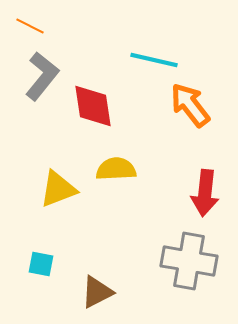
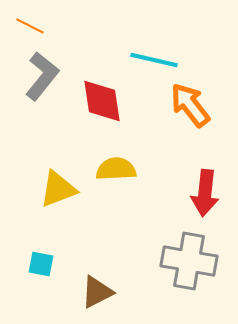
red diamond: moved 9 px right, 5 px up
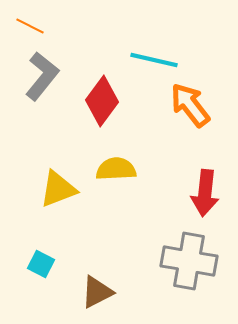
red diamond: rotated 45 degrees clockwise
cyan square: rotated 16 degrees clockwise
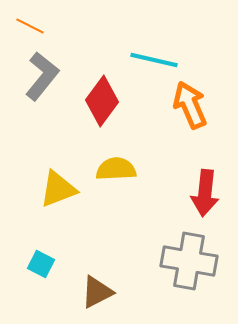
orange arrow: rotated 15 degrees clockwise
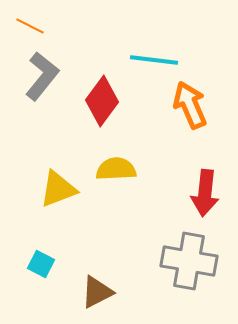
cyan line: rotated 6 degrees counterclockwise
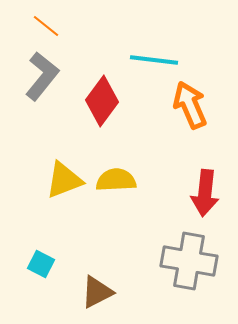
orange line: moved 16 px right; rotated 12 degrees clockwise
yellow semicircle: moved 11 px down
yellow triangle: moved 6 px right, 9 px up
